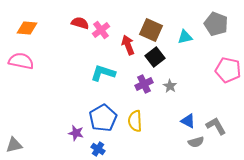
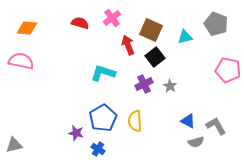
pink cross: moved 11 px right, 12 px up
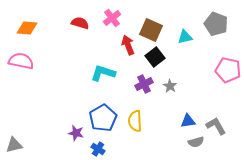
blue triangle: rotated 35 degrees counterclockwise
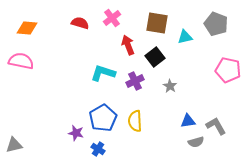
brown square: moved 6 px right, 7 px up; rotated 15 degrees counterclockwise
purple cross: moved 9 px left, 3 px up
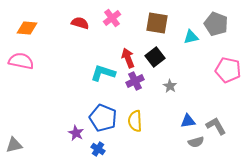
cyan triangle: moved 6 px right
red arrow: moved 13 px down
blue pentagon: rotated 20 degrees counterclockwise
purple star: rotated 14 degrees clockwise
